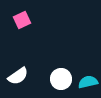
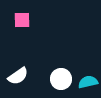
pink square: rotated 24 degrees clockwise
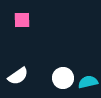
white circle: moved 2 px right, 1 px up
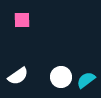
white circle: moved 2 px left, 1 px up
cyan semicircle: moved 2 px left, 2 px up; rotated 24 degrees counterclockwise
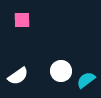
white circle: moved 6 px up
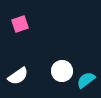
pink square: moved 2 px left, 4 px down; rotated 18 degrees counterclockwise
white circle: moved 1 px right
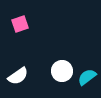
cyan semicircle: moved 1 px right, 3 px up
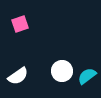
cyan semicircle: moved 1 px up
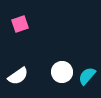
white circle: moved 1 px down
cyan semicircle: rotated 12 degrees counterclockwise
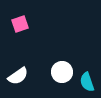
cyan semicircle: moved 6 px down; rotated 60 degrees counterclockwise
